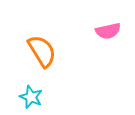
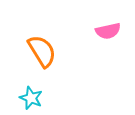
cyan star: moved 1 px down
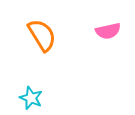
orange semicircle: moved 16 px up
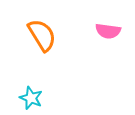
pink semicircle: rotated 20 degrees clockwise
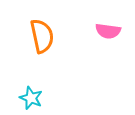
orange semicircle: moved 1 px down; rotated 20 degrees clockwise
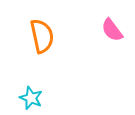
pink semicircle: moved 4 px right, 1 px up; rotated 45 degrees clockwise
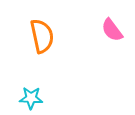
cyan star: rotated 20 degrees counterclockwise
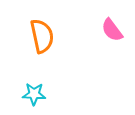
cyan star: moved 3 px right, 4 px up
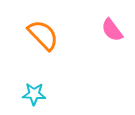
orange semicircle: moved 1 px right, 1 px up; rotated 32 degrees counterclockwise
